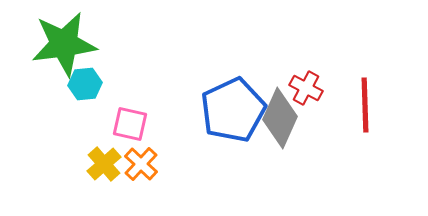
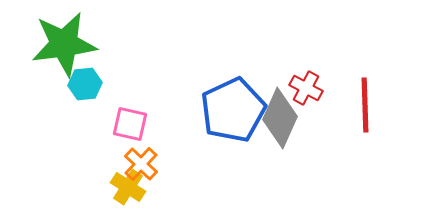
yellow cross: moved 24 px right, 23 px down; rotated 16 degrees counterclockwise
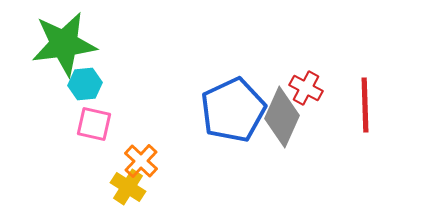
gray diamond: moved 2 px right, 1 px up
pink square: moved 36 px left
orange cross: moved 3 px up
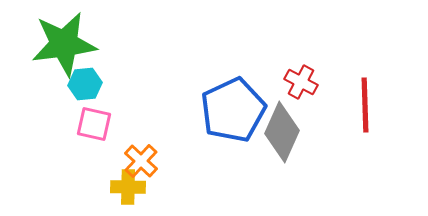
red cross: moved 5 px left, 6 px up
gray diamond: moved 15 px down
yellow cross: rotated 32 degrees counterclockwise
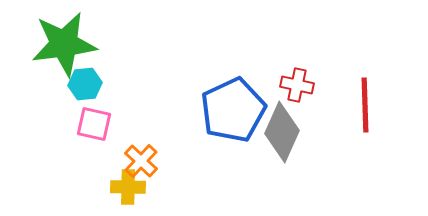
red cross: moved 4 px left, 3 px down; rotated 16 degrees counterclockwise
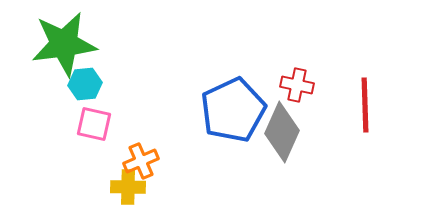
orange cross: rotated 24 degrees clockwise
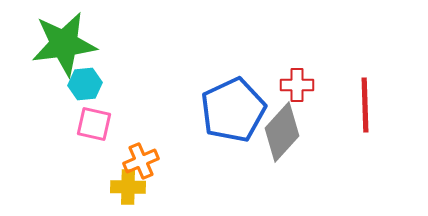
red cross: rotated 12 degrees counterclockwise
gray diamond: rotated 18 degrees clockwise
